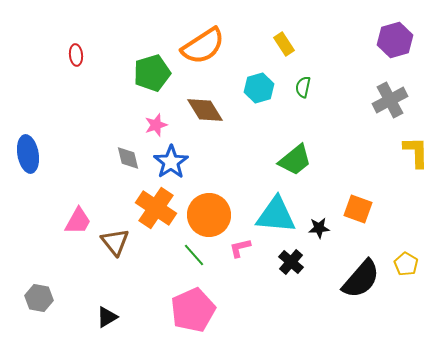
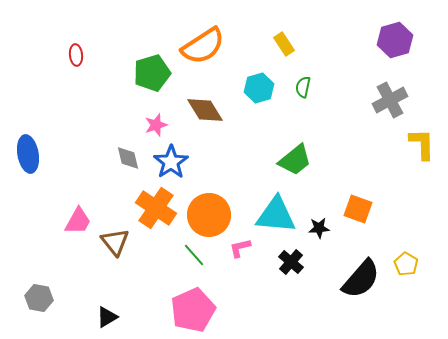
yellow L-shape: moved 6 px right, 8 px up
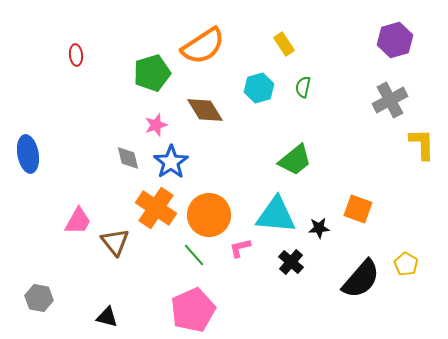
black triangle: rotated 45 degrees clockwise
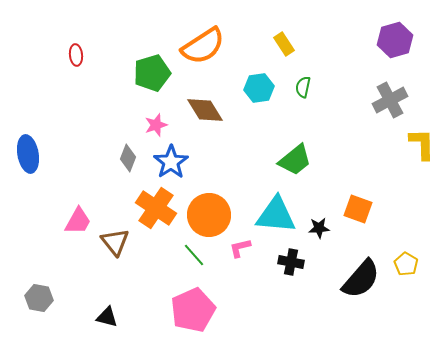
cyan hexagon: rotated 8 degrees clockwise
gray diamond: rotated 36 degrees clockwise
black cross: rotated 30 degrees counterclockwise
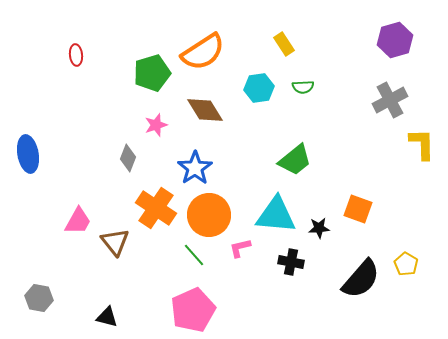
orange semicircle: moved 6 px down
green semicircle: rotated 105 degrees counterclockwise
blue star: moved 24 px right, 6 px down
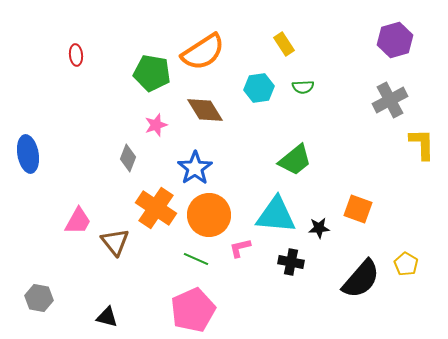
green pentagon: rotated 27 degrees clockwise
green line: moved 2 px right, 4 px down; rotated 25 degrees counterclockwise
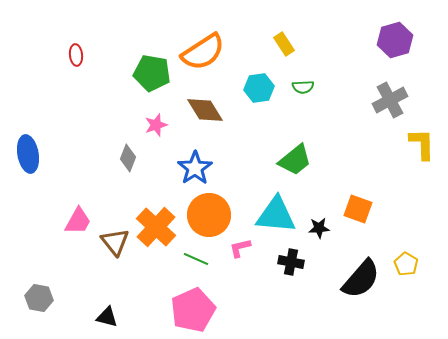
orange cross: moved 19 px down; rotated 9 degrees clockwise
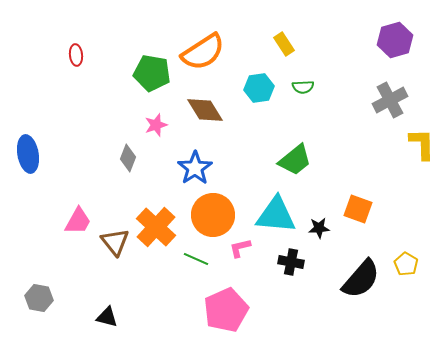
orange circle: moved 4 px right
pink pentagon: moved 33 px right
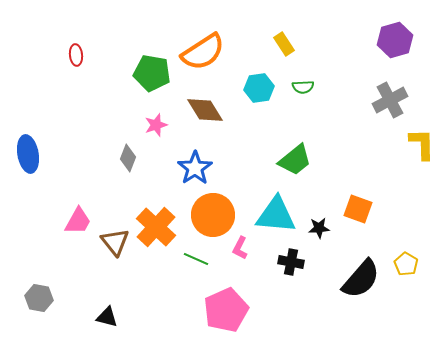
pink L-shape: rotated 50 degrees counterclockwise
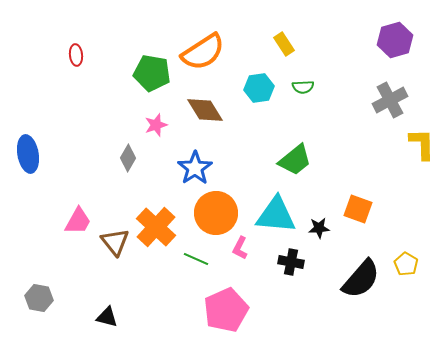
gray diamond: rotated 8 degrees clockwise
orange circle: moved 3 px right, 2 px up
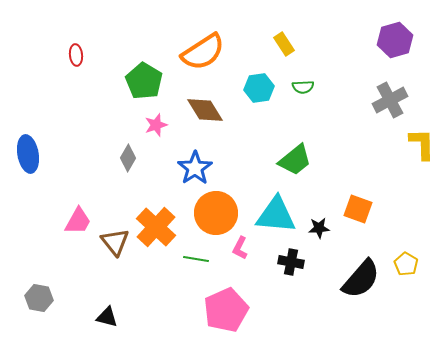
green pentagon: moved 8 px left, 8 px down; rotated 21 degrees clockwise
green line: rotated 15 degrees counterclockwise
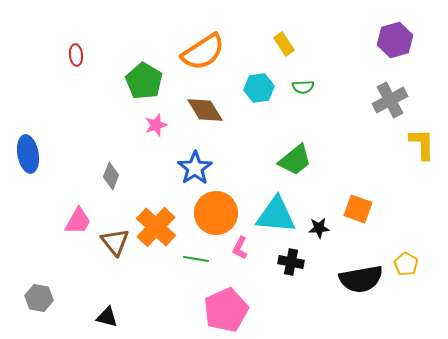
gray diamond: moved 17 px left, 18 px down; rotated 8 degrees counterclockwise
black semicircle: rotated 39 degrees clockwise
